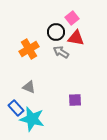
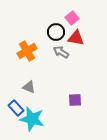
orange cross: moved 2 px left, 2 px down
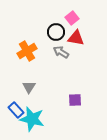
gray triangle: rotated 40 degrees clockwise
blue rectangle: moved 2 px down
